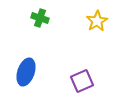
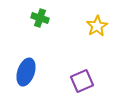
yellow star: moved 5 px down
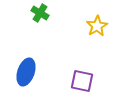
green cross: moved 5 px up; rotated 12 degrees clockwise
purple square: rotated 35 degrees clockwise
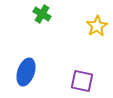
green cross: moved 2 px right, 1 px down
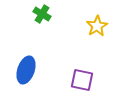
blue ellipse: moved 2 px up
purple square: moved 1 px up
